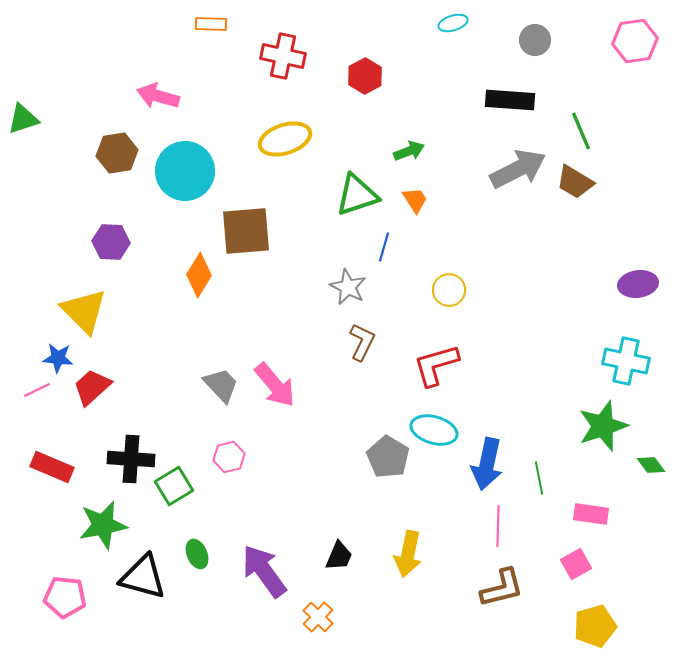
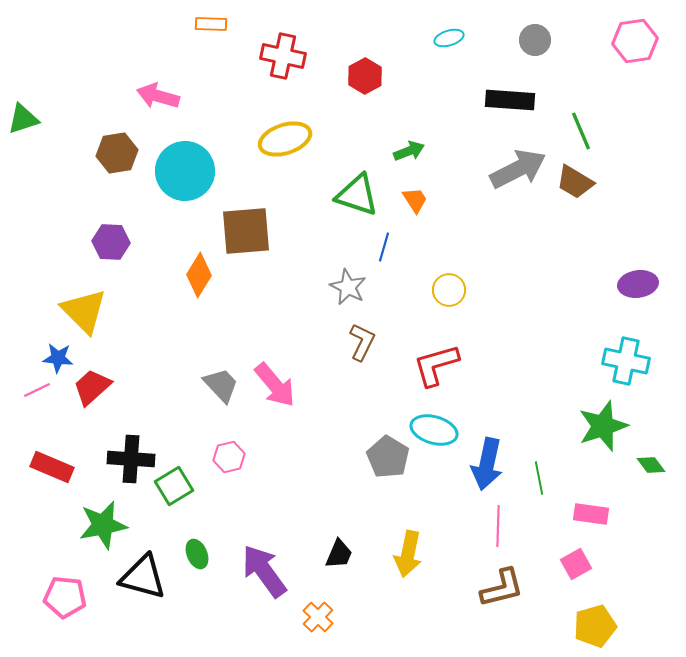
cyan ellipse at (453, 23): moved 4 px left, 15 px down
green triangle at (357, 195): rotated 36 degrees clockwise
black trapezoid at (339, 556): moved 2 px up
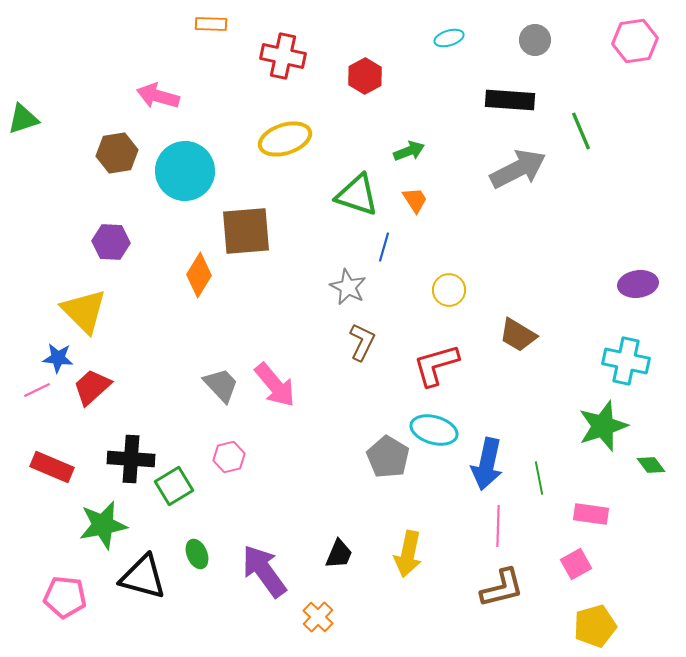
brown trapezoid at (575, 182): moved 57 px left, 153 px down
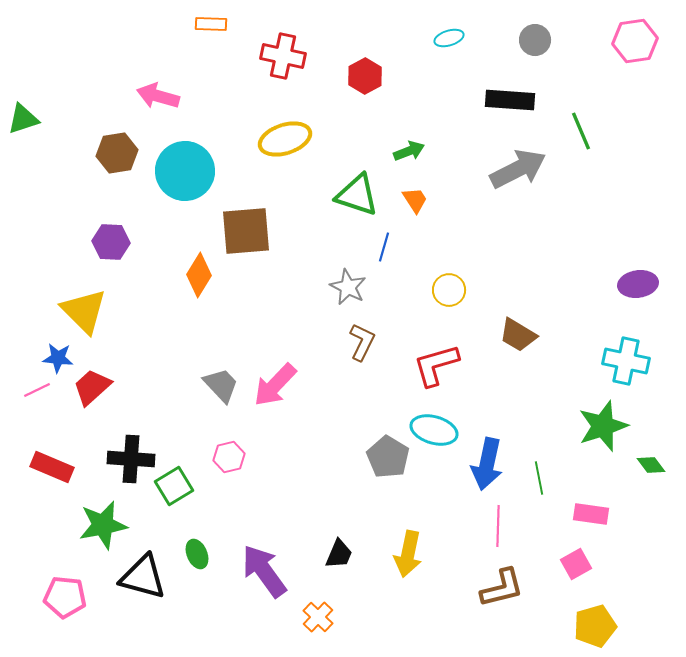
pink arrow at (275, 385): rotated 84 degrees clockwise
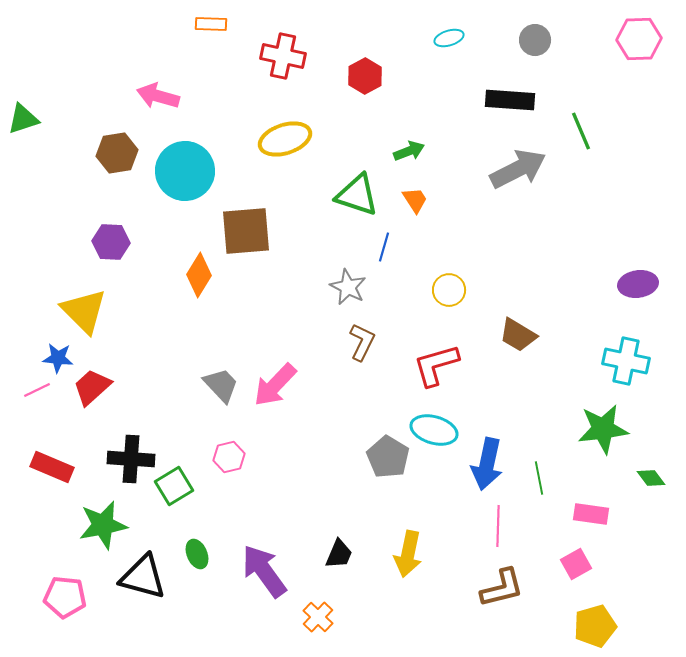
pink hexagon at (635, 41): moved 4 px right, 2 px up; rotated 6 degrees clockwise
green star at (603, 426): moved 3 px down; rotated 12 degrees clockwise
green diamond at (651, 465): moved 13 px down
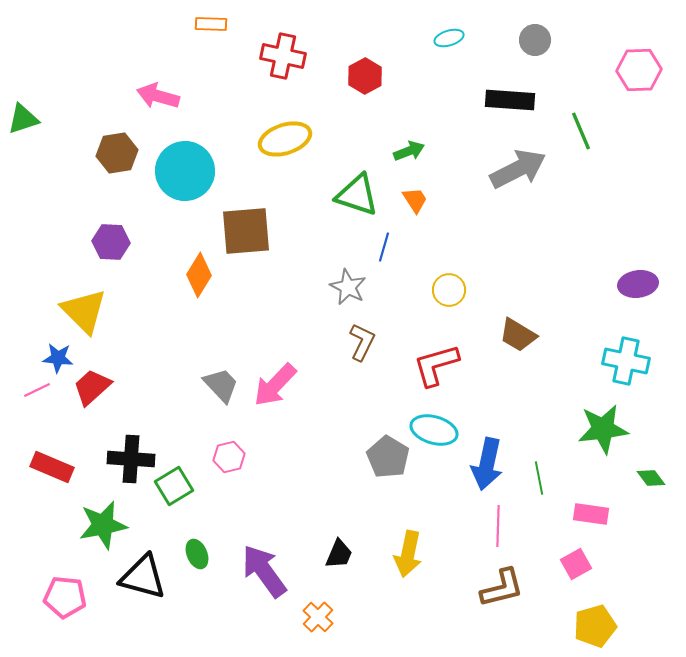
pink hexagon at (639, 39): moved 31 px down
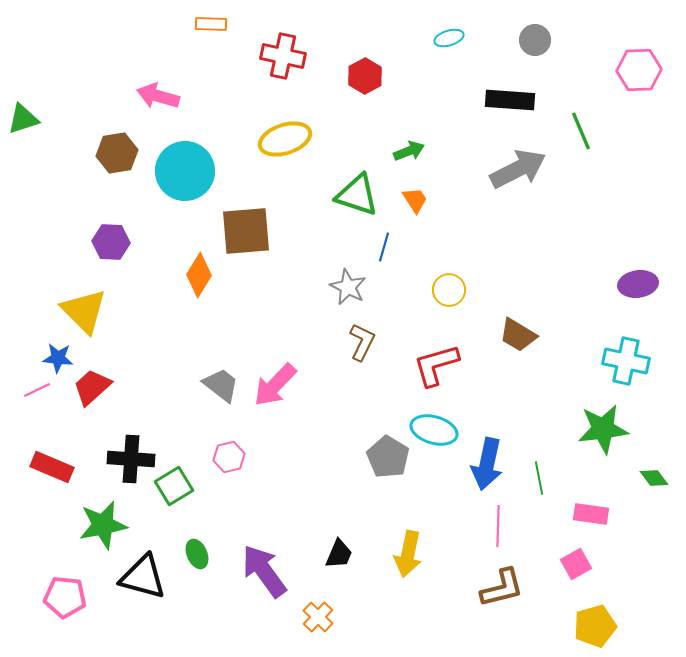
gray trapezoid at (221, 385): rotated 9 degrees counterclockwise
green diamond at (651, 478): moved 3 px right
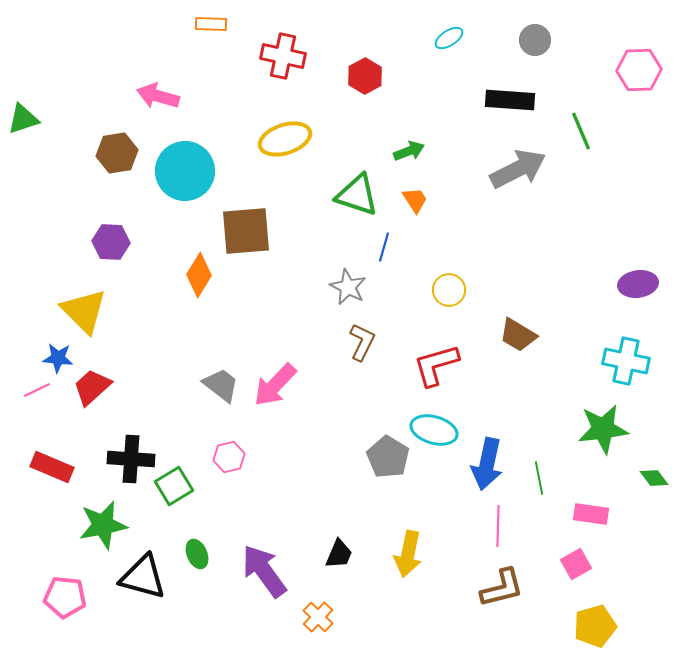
cyan ellipse at (449, 38): rotated 16 degrees counterclockwise
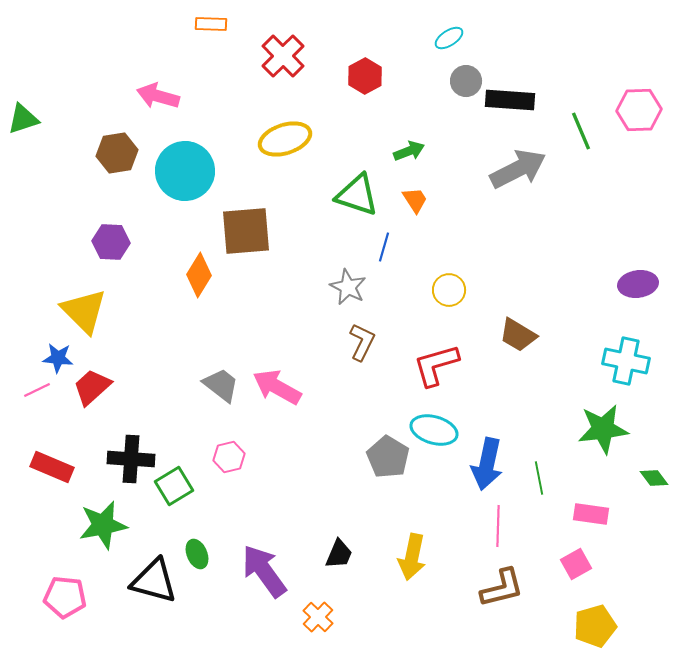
gray circle at (535, 40): moved 69 px left, 41 px down
red cross at (283, 56): rotated 33 degrees clockwise
pink hexagon at (639, 70): moved 40 px down
pink arrow at (275, 385): moved 2 px right, 2 px down; rotated 75 degrees clockwise
yellow arrow at (408, 554): moved 4 px right, 3 px down
black triangle at (143, 577): moved 11 px right, 4 px down
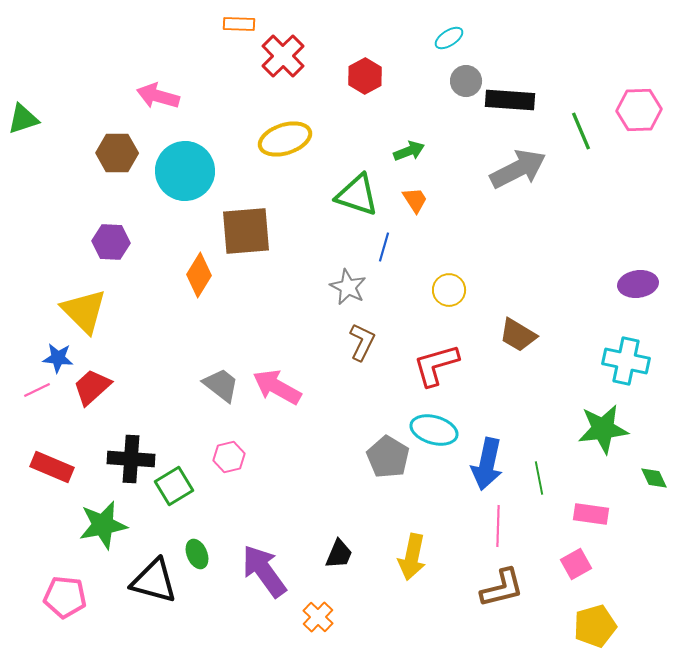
orange rectangle at (211, 24): moved 28 px right
brown hexagon at (117, 153): rotated 9 degrees clockwise
green diamond at (654, 478): rotated 12 degrees clockwise
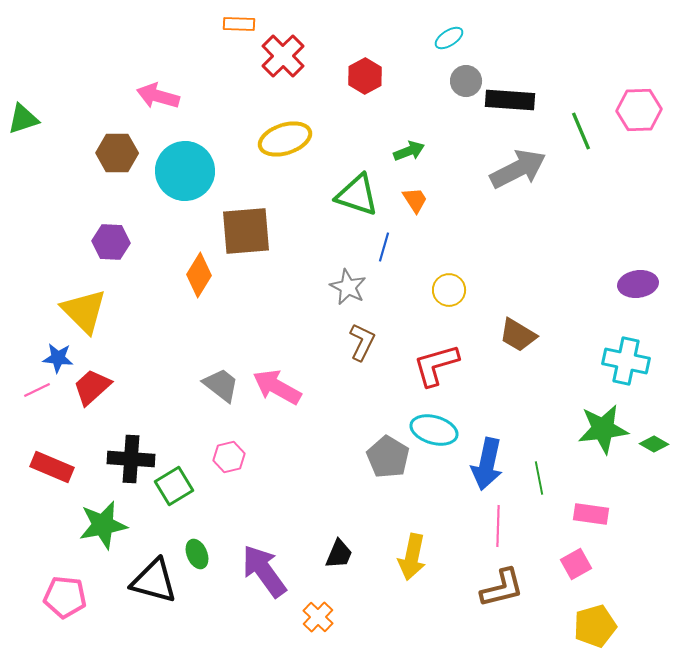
green diamond at (654, 478): moved 34 px up; rotated 36 degrees counterclockwise
